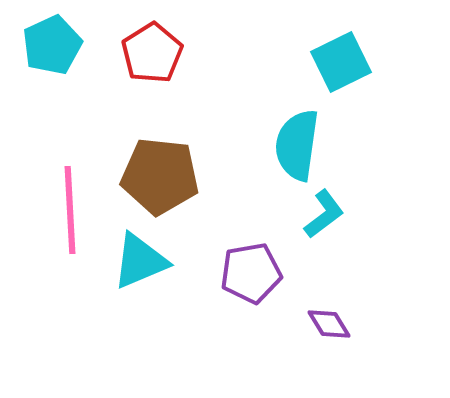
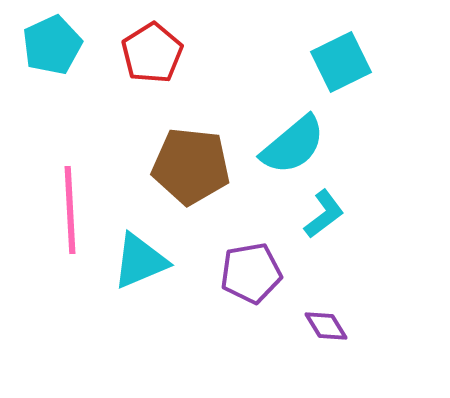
cyan semicircle: moved 4 px left; rotated 138 degrees counterclockwise
brown pentagon: moved 31 px right, 10 px up
purple diamond: moved 3 px left, 2 px down
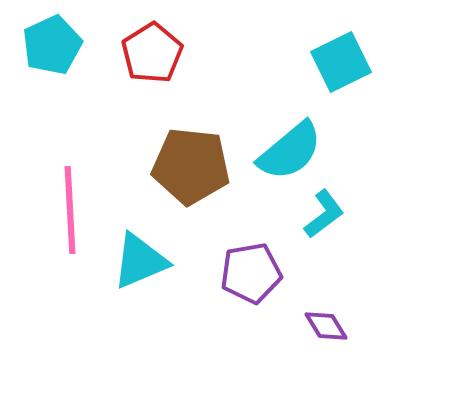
cyan semicircle: moved 3 px left, 6 px down
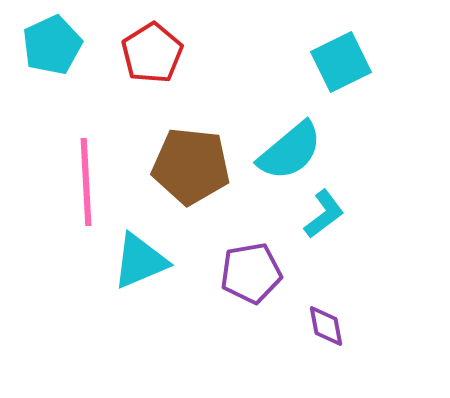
pink line: moved 16 px right, 28 px up
purple diamond: rotated 21 degrees clockwise
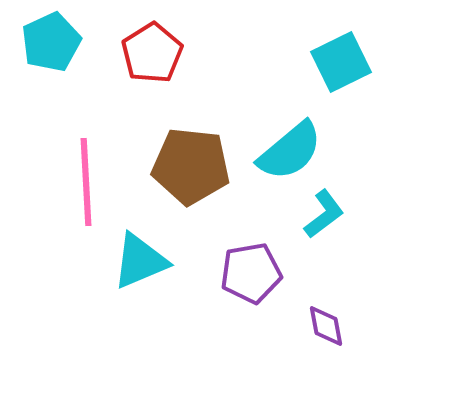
cyan pentagon: moved 1 px left, 3 px up
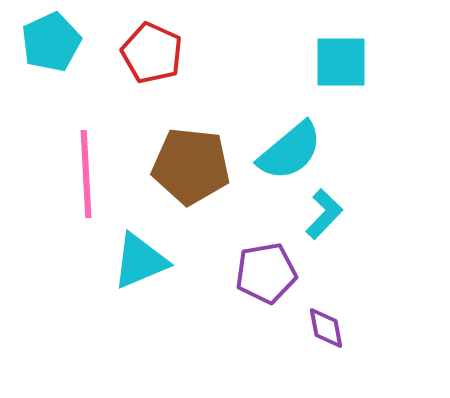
red pentagon: rotated 16 degrees counterclockwise
cyan square: rotated 26 degrees clockwise
pink line: moved 8 px up
cyan L-shape: rotated 9 degrees counterclockwise
purple pentagon: moved 15 px right
purple diamond: moved 2 px down
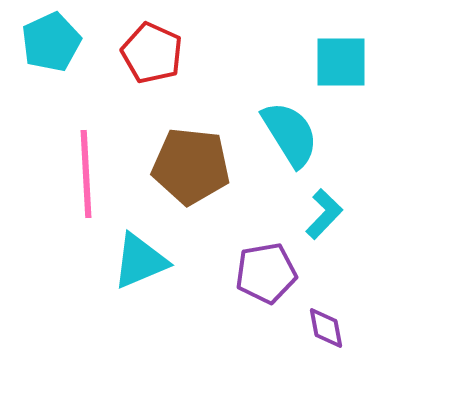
cyan semicircle: moved 17 px up; rotated 82 degrees counterclockwise
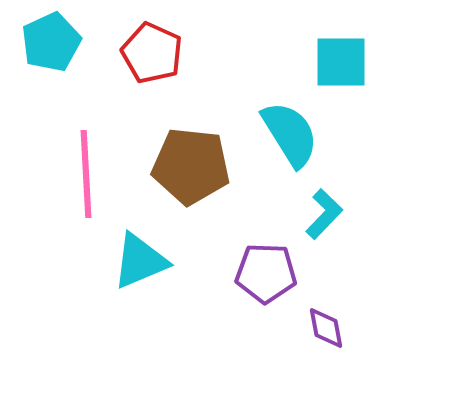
purple pentagon: rotated 12 degrees clockwise
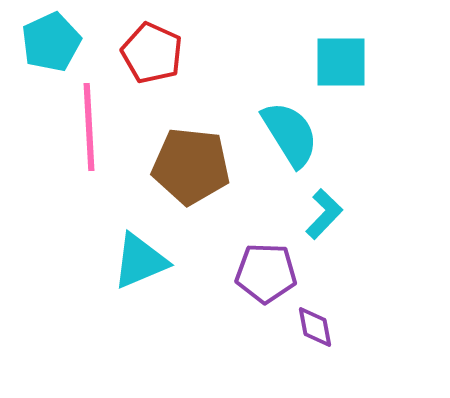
pink line: moved 3 px right, 47 px up
purple diamond: moved 11 px left, 1 px up
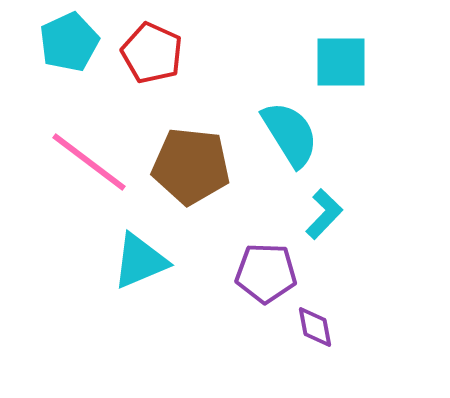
cyan pentagon: moved 18 px right
pink line: moved 35 px down; rotated 50 degrees counterclockwise
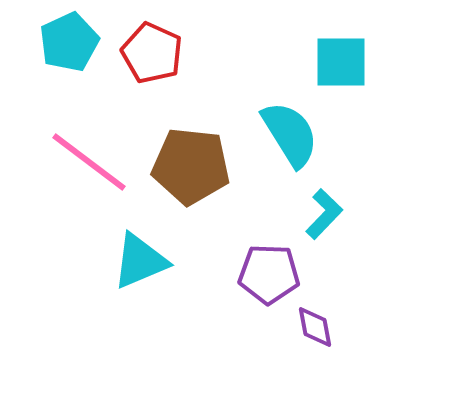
purple pentagon: moved 3 px right, 1 px down
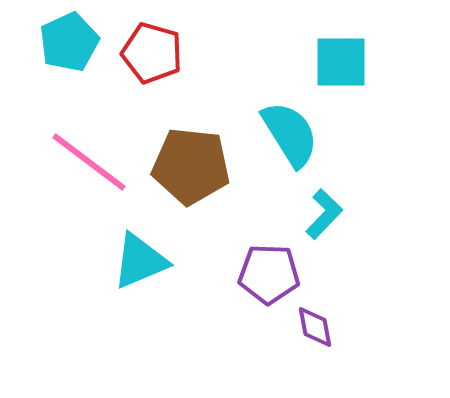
red pentagon: rotated 8 degrees counterclockwise
